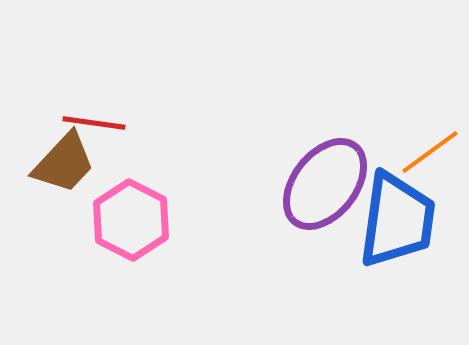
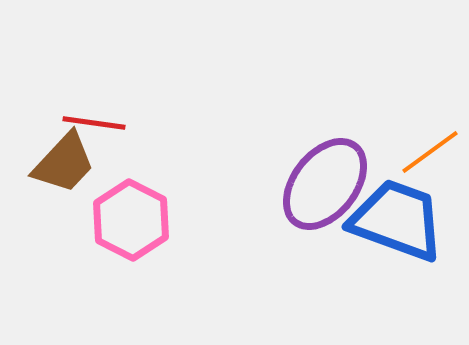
blue trapezoid: rotated 78 degrees counterclockwise
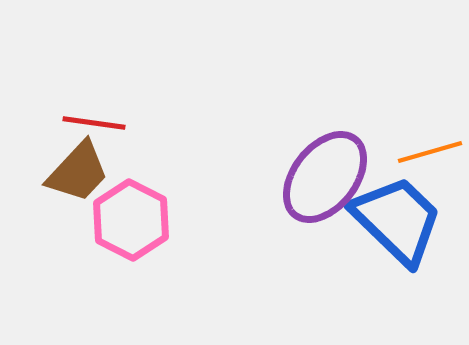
orange line: rotated 20 degrees clockwise
brown trapezoid: moved 14 px right, 9 px down
purple ellipse: moved 7 px up
blue trapezoid: rotated 24 degrees clockwise
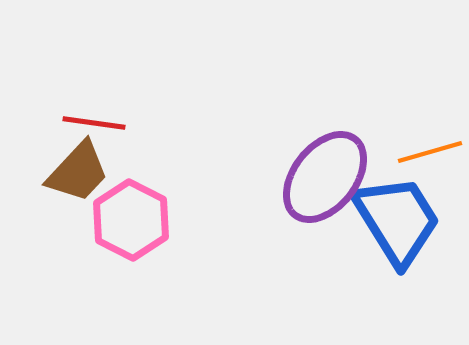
blue trapezoid: rotated 14 degrees clockwise
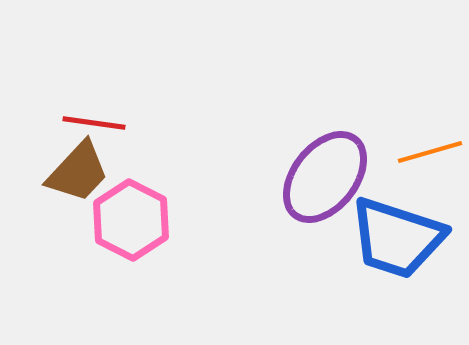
blue trapezoid: moved 18 px down; rotated 140 degrees clockwise
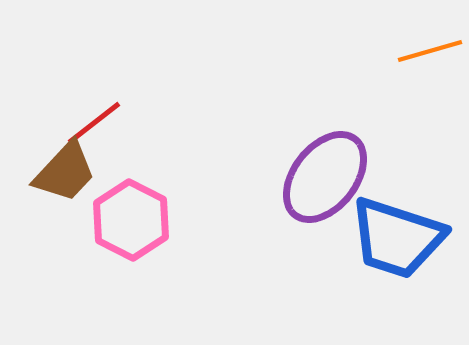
red line: rotated 46 degrees counterclockwise
orange line: moved 101 px up
brown trapezoid: moved 13 px left
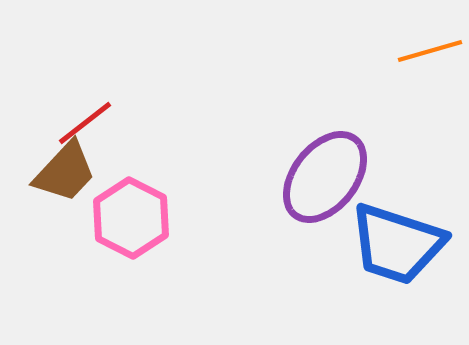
red line: moved 9 px left
pink hexagon: moved 2 px up
blue trapezoid: moved 6 px down
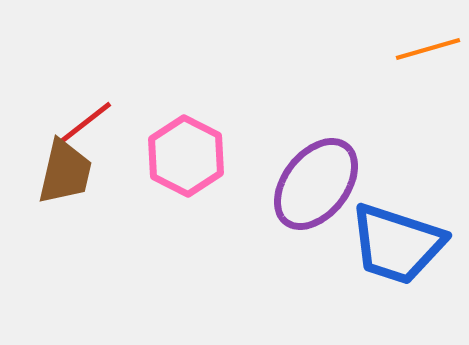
orange line: moved 2 px left, 2 px up
brown trapezoid: rotated 30 degrees counterclockwise
purple ellipse: moved 9 px left, 7 px down
pink hexagon: moved 55 px right, 62 px up
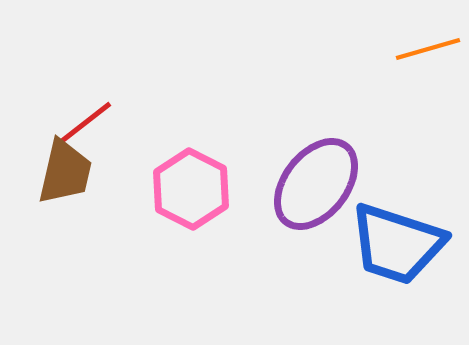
pink hexagon: moved 5 px right, 33 px down
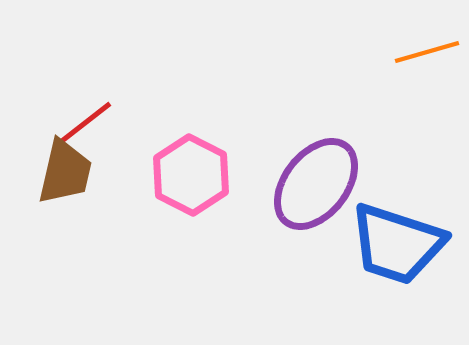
orange line: moved 1 px left, 3 px down
pink hexagon: moved 14 px up
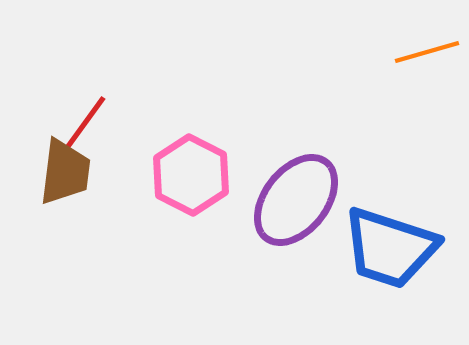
red line: rotated 16 degrees counterclockwise
brown trapezoid: rotated 6 degrees counterclockwise
purple ellipse: moved 20 px left, 16 px down
blue trapezoid: moved 7 px left, 4 px down
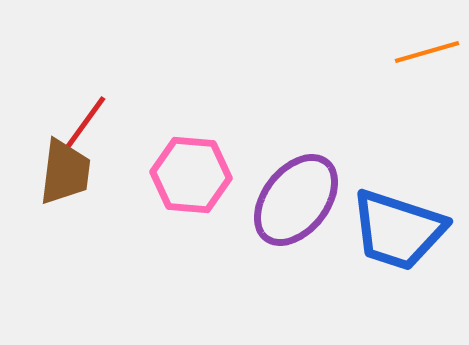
pink hexagon: rotated 22 degrees counterclockwise
blue trapezoid: moved 8 px right, 18 px up
